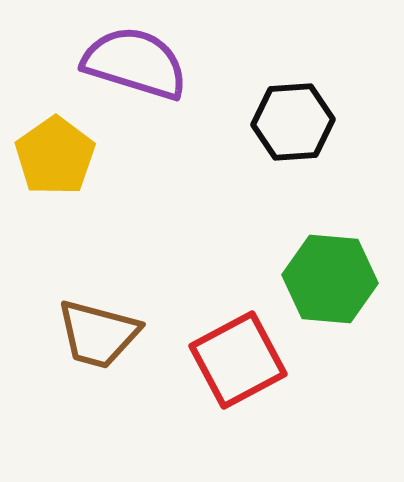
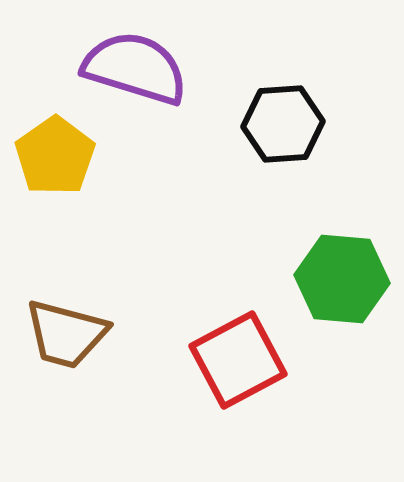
purple semicircle: moved 5 px down
black hexagon: moved 10 px left, 2 px down
green hexagon: moved 12 px right
brown trapezoid: moved 32 px left
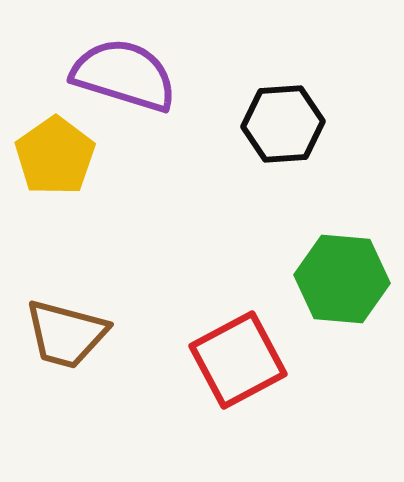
purple semicircle: moved 11 px left, 7 px down
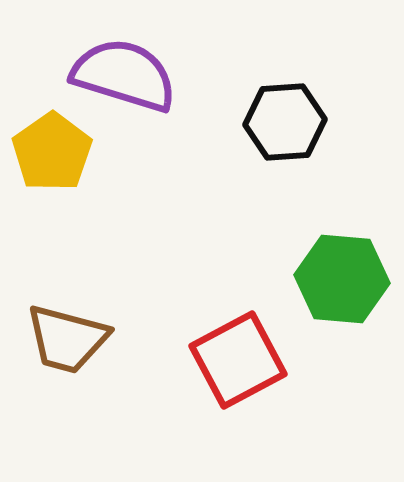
black hexagon: moved 2 px right, 2 px up
yellow pentagon: moved 3 px left, 4 px up
brown trapezoid: moved 1 px right, 5 px down
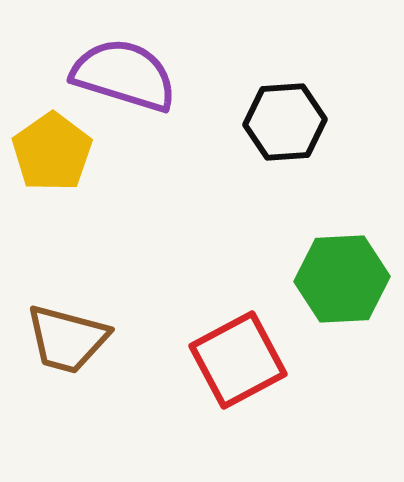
green hexagon: rotated 8 degrees counterclockwise
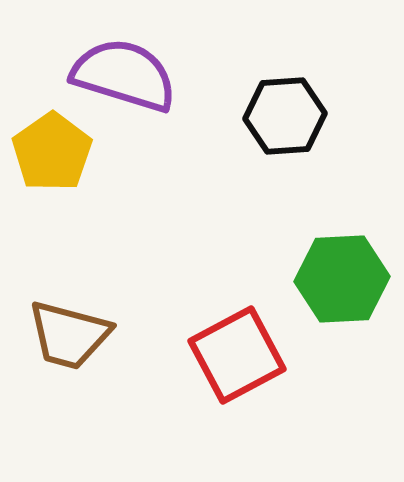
black hexagon: moved 6 px up
brown trapezoid: moved 2 px right, 4 px up
red square: moved 1 px left, 5 px up
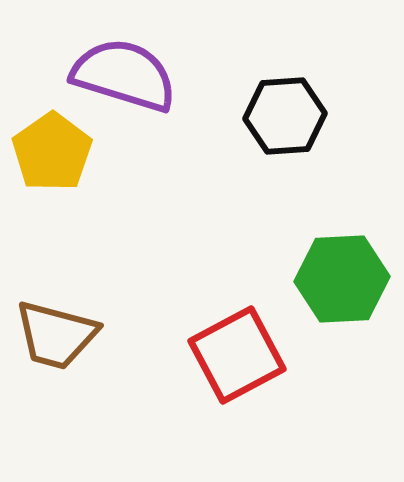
brown trapezoid: moved 13 px left
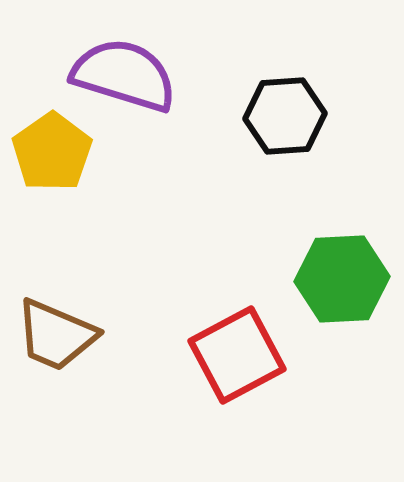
brown trapezoid: rotated 8 degrees clockwise
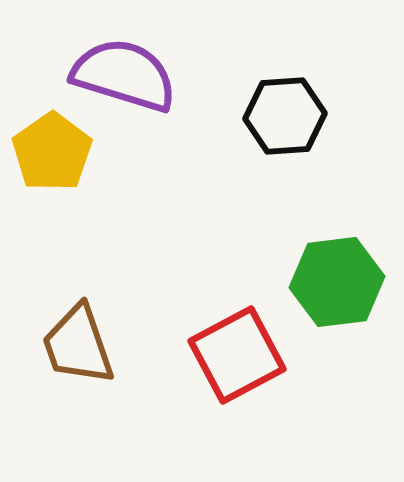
green hexagon: moved 5 px left, 3 px down; rotated 4 degrees counterclockwise
brown trapezoid: moved 22 px right, 10 px down; rotated 48 degrees clockwise
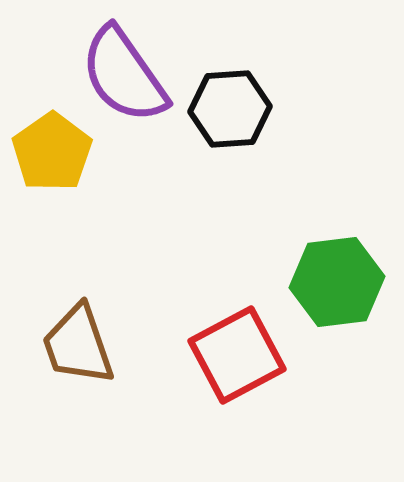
purple semicircle: rotated 142 degrees counterclockwise
black hexagon: moved 55 px left, 7 px up
